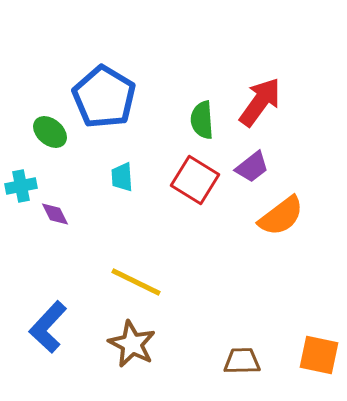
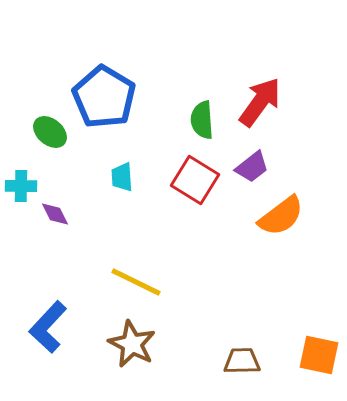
cyan cross: rotated 12 degrees clockwise
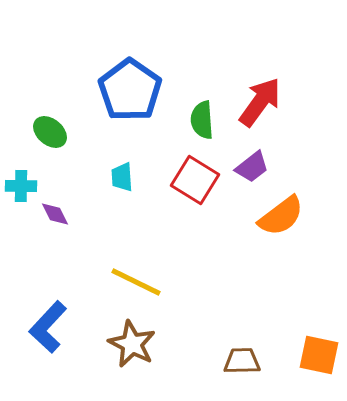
blue pentagon: moved 26 px right, 7 px up; rotated 4 degrees clockwise
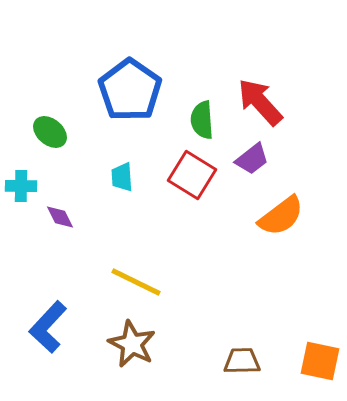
red arrow: rotated 78 degrees counterclockwise
purple trapezoid: moved 8 px up
red square: moved 3 px left, 5 px up
purple diamond: moved 5 px right, 3 px down
orange square: moved 1 px right, 6 px down
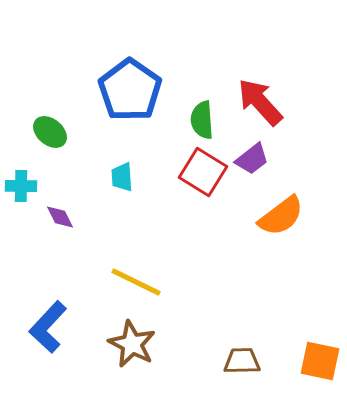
red square: moved 11 px right, 3 px up
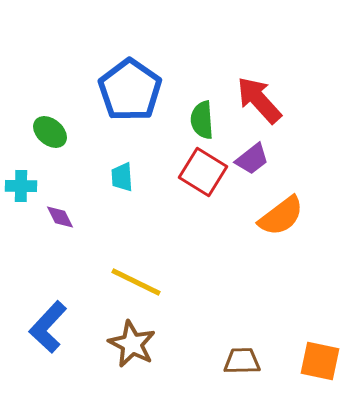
red arrow: moved 1 px left, 2 px up
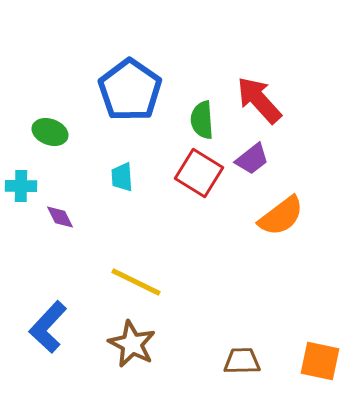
green ellipse: rotated 20 degrees counterclockwise
red square: moved 4 px left, 1 px down
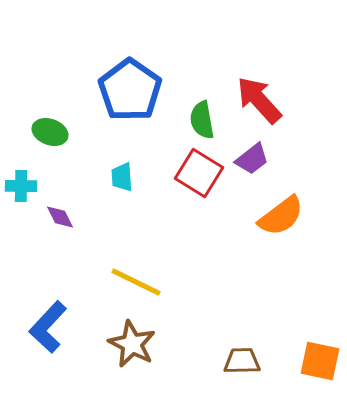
green semicircle: rotated 6 degrees counterclockwise
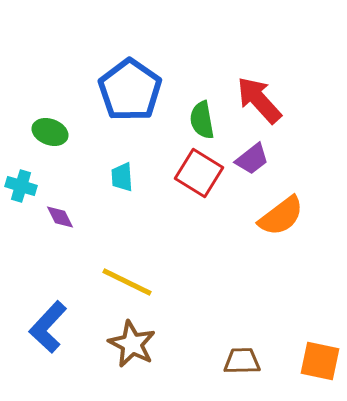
cyan cross: rotated 16 degrees clockwise
yellow line: moved 9 px left
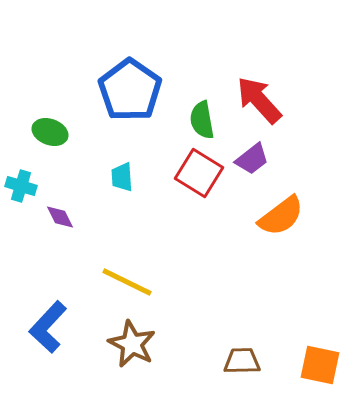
orange square: moved 4 px down
